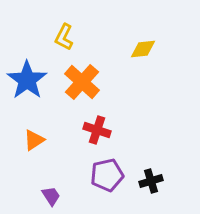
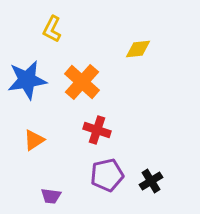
yellow L-shape: moved 12 px left, 8 px up
yellow diamond: moved 5 px left
blue star: rotated 27 degrees clockwise
black cross: rotated 15 degrees counterclockwise
purple trapezoid: rotated 130 degrees clockwise
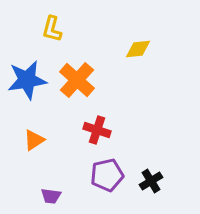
yellow L-shape: rotated 12 degrees counterclockwise
orange cross: moved 5 px left, 2 px up
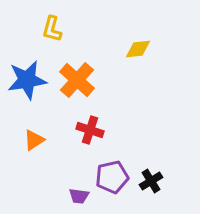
red cross: moved 7 px left
purple pentagon: moved 5 px right, 2 px down
purple trapezoid: moved 28 px right
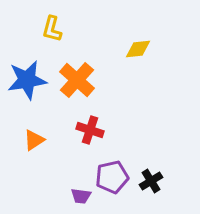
purple trapezoid: moved 2 px right
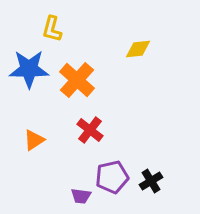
blue star: moved 2 px right, 11 px up; rotated 9 degrees clockwise
red cross: rotated 20 degrees clockwise
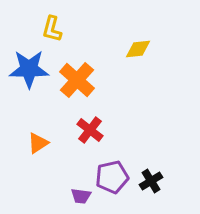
orange triangle: moved 4 px right, 3 px down
